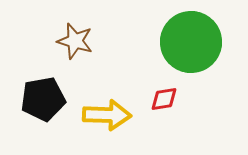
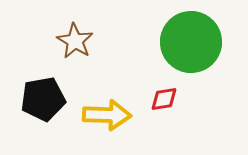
brown star: rotated 15 degrees clockwise
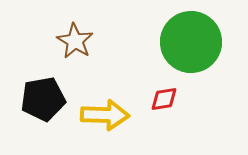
yellow arrow: moved 2 px left
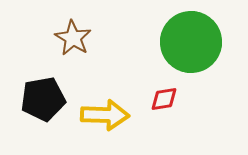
brown star: moved 2 px left, 3 px up
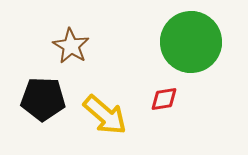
brown star: moved 2 px left, 8 px down
black pentagon: rotated 12 degrees clockwise
yellow arrow: rotated 39 degrees clockwise
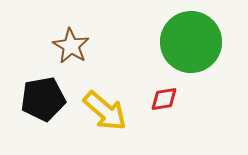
black pentagon: rotated 12 degrees counterclockwise
yellow arrow: moved 4 px up
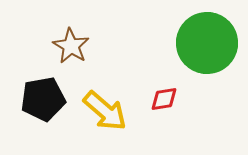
green circle: moved 16 px right, 1 px down
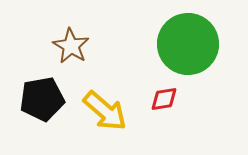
green circle: moved 19 px left, 1 px down
black pentagon: moved 1 px left
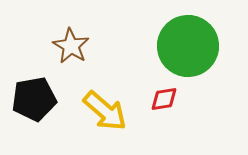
green circle: moved 2 px down
black pentagon: moved 8 px left
